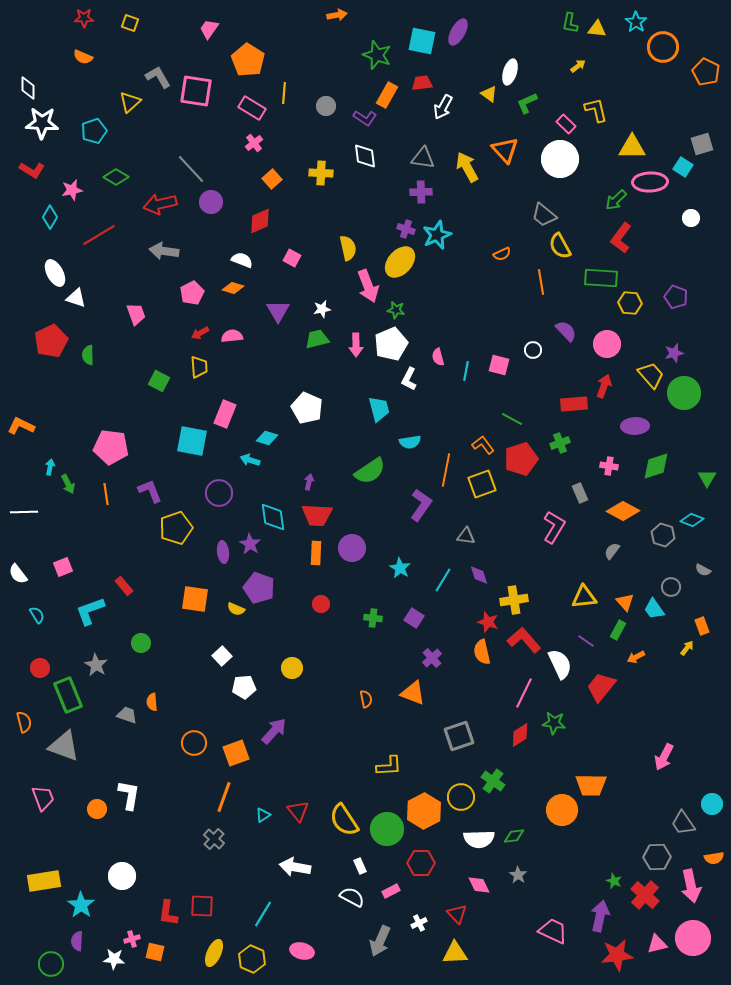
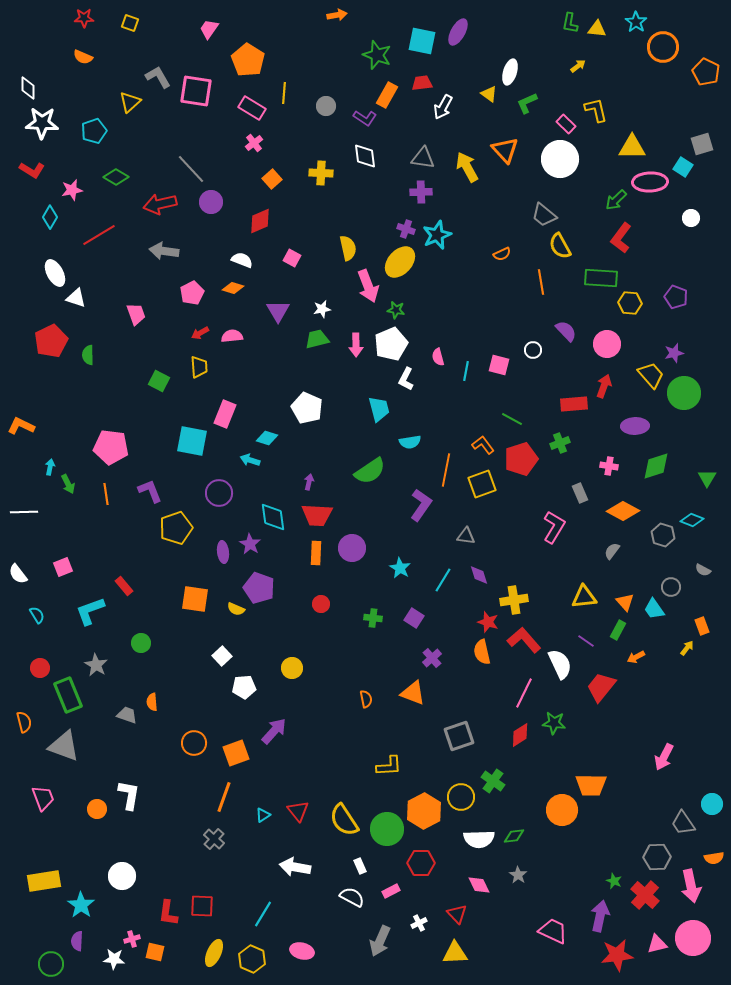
white L-shape at (409, 379): moved 3 px left
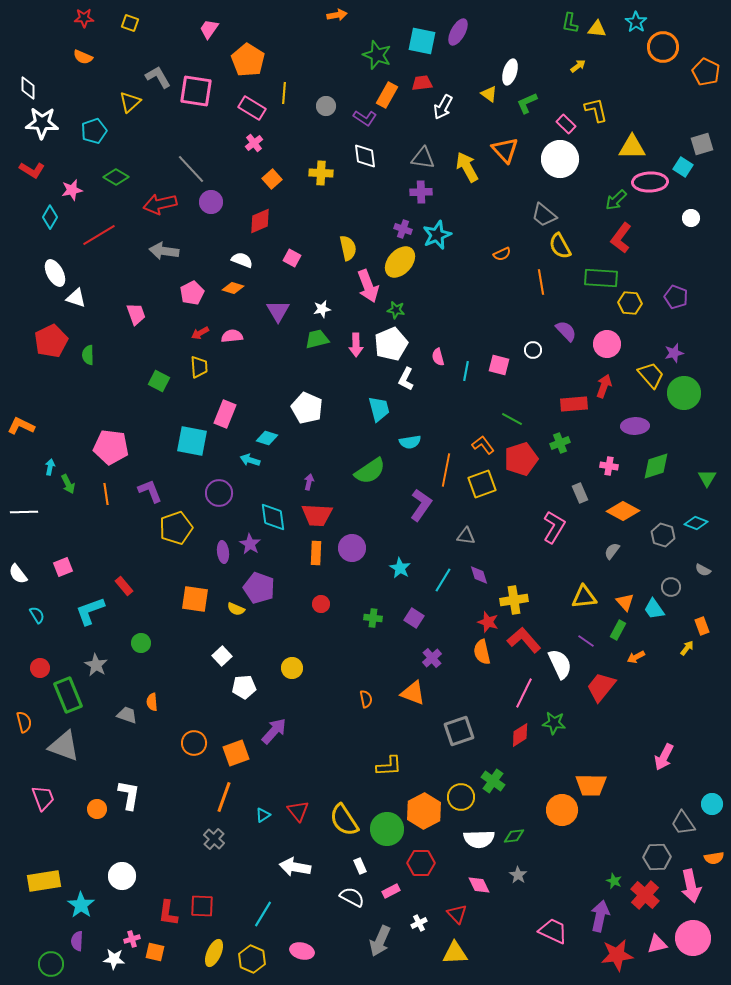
purple cross at (406, 229): moved 3 px left
cyan diamond at (692, 520): moved 4 px right, 3 px down
gray square at (459, 736): moved 5 px up
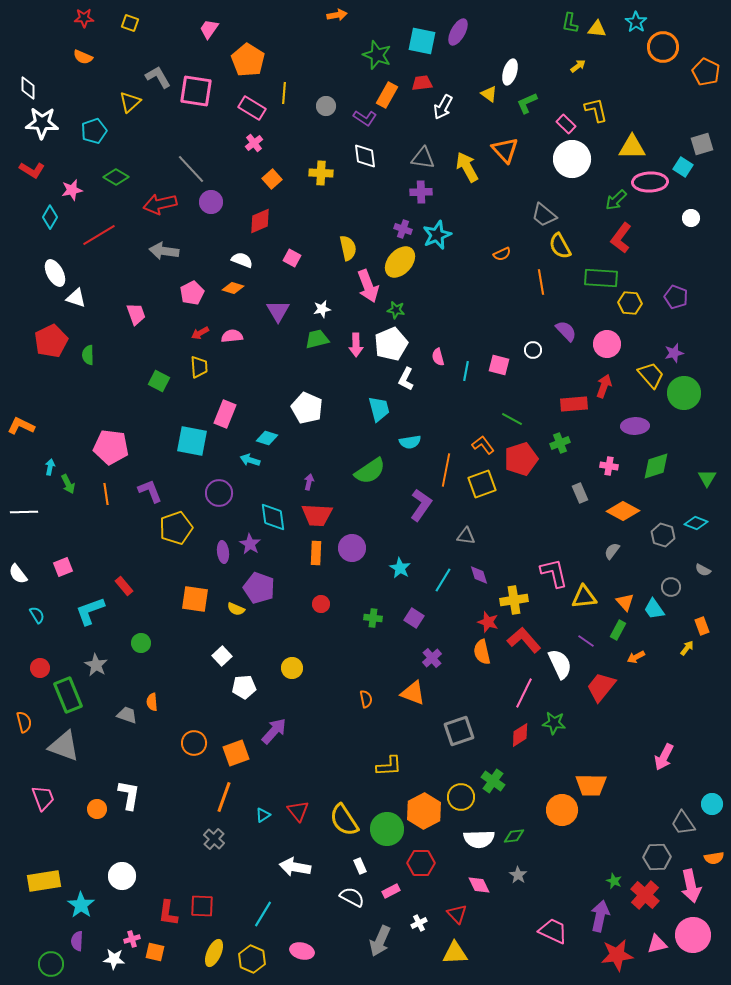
white circle at (560, 159): moved 12 px right
pink L-shape at (554, 527): moved 46 px down; rotated 44 degrees counterclockwise
pink circle at (693, 938): moved 3 px up
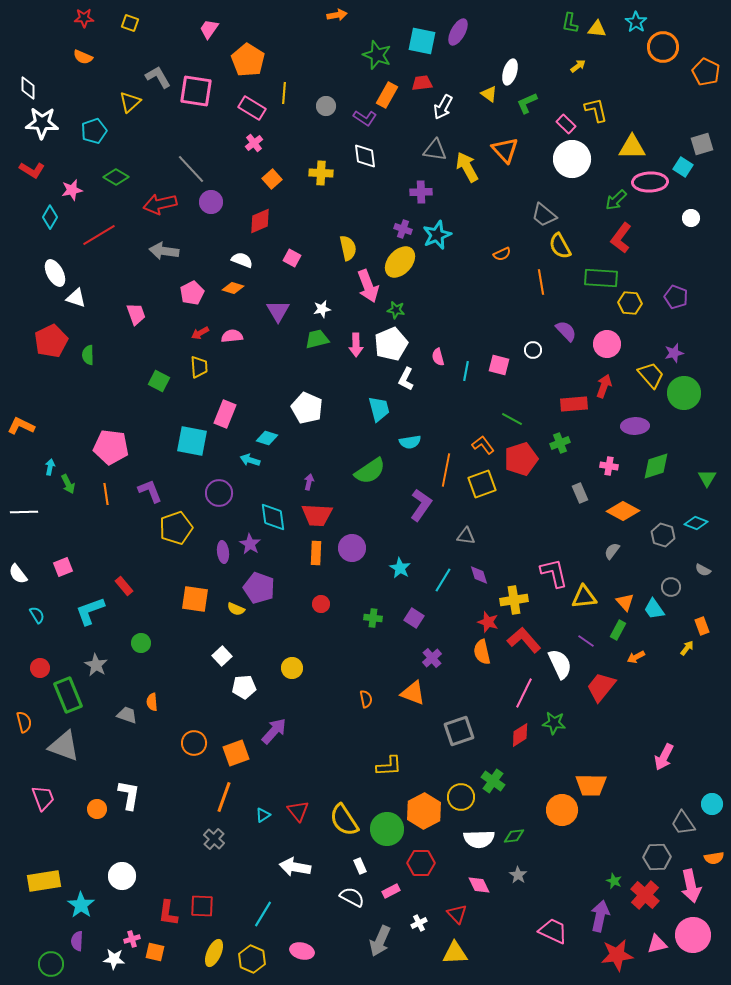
gray triangle at (423, 158): moved 12 px right, 8 px up
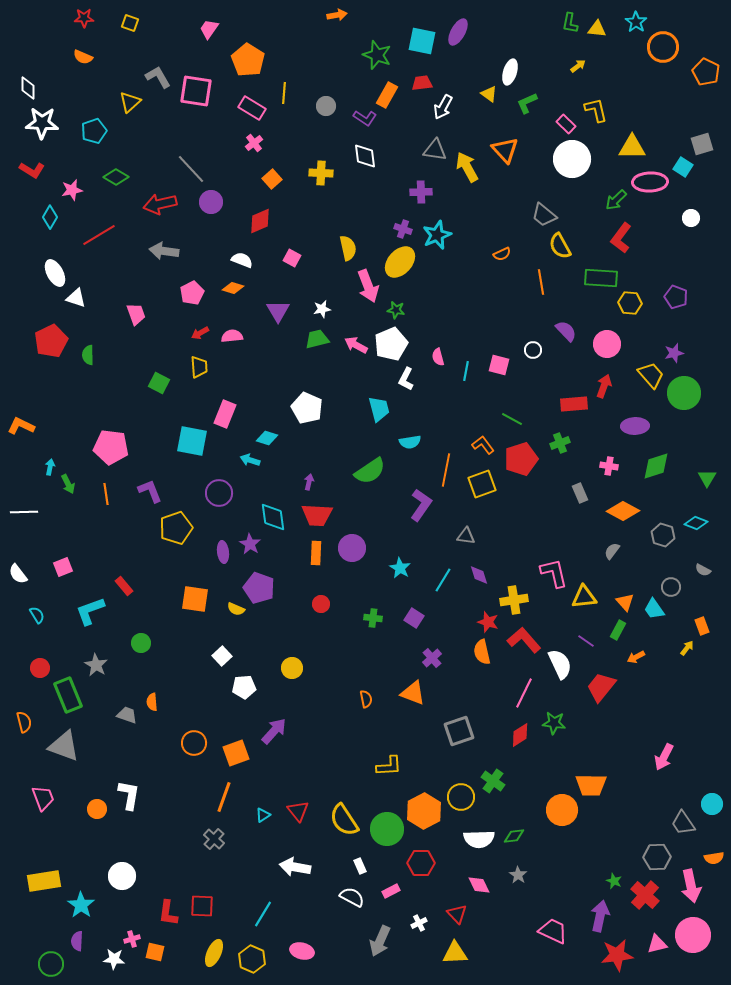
pink arrow at (356, 345): rotated 120 degrees clockwise
green square at (159, 381): moved 2 px down
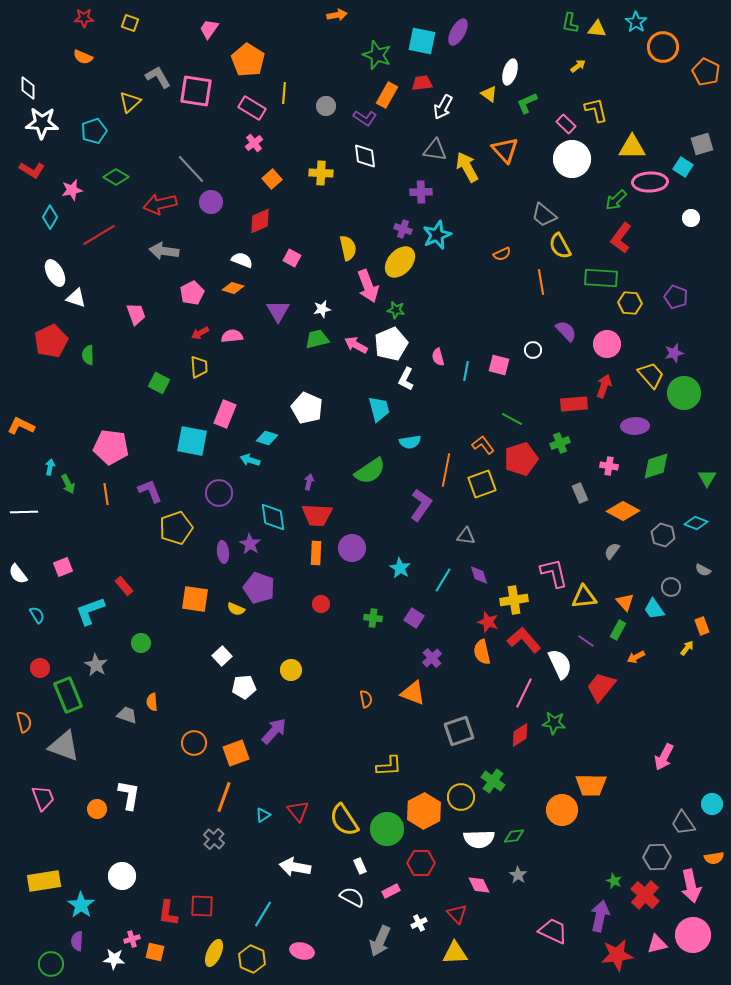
yellow circle at (292, 668): moved 1 px left, 2 px down
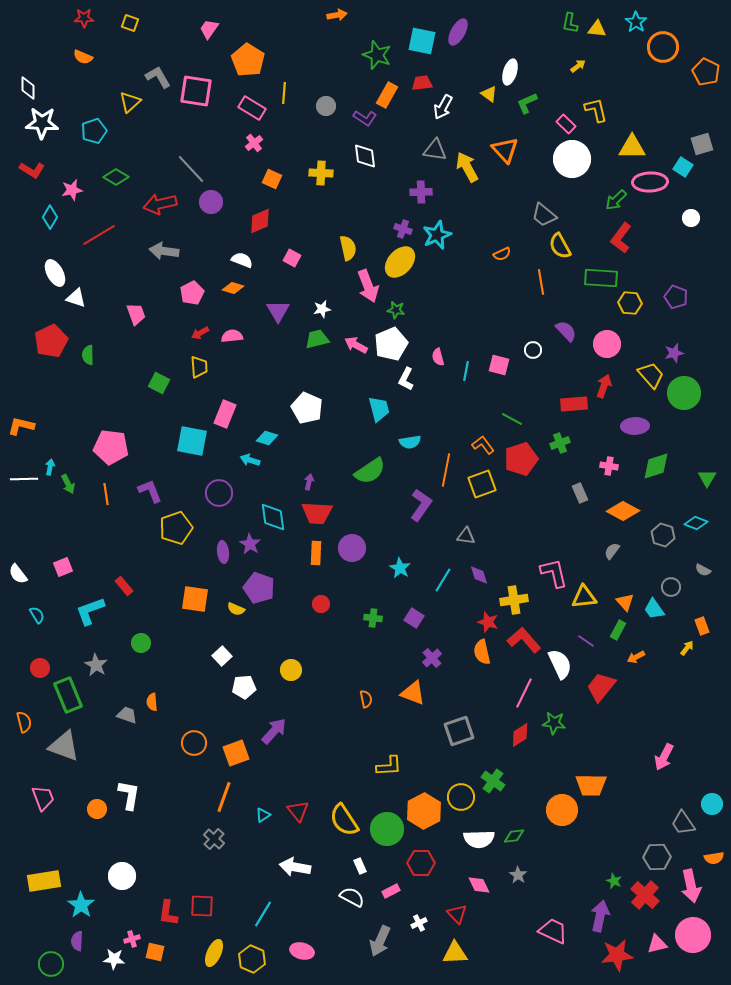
orange square at (272, 179): rotated 24 degrees counterclockwise
orange L-shape at (21, 426): rotated 12 degrees counterclockwise
white line at (24, 512): moved 33 px up
red trapezoid at (317, 515): moved 2 px up
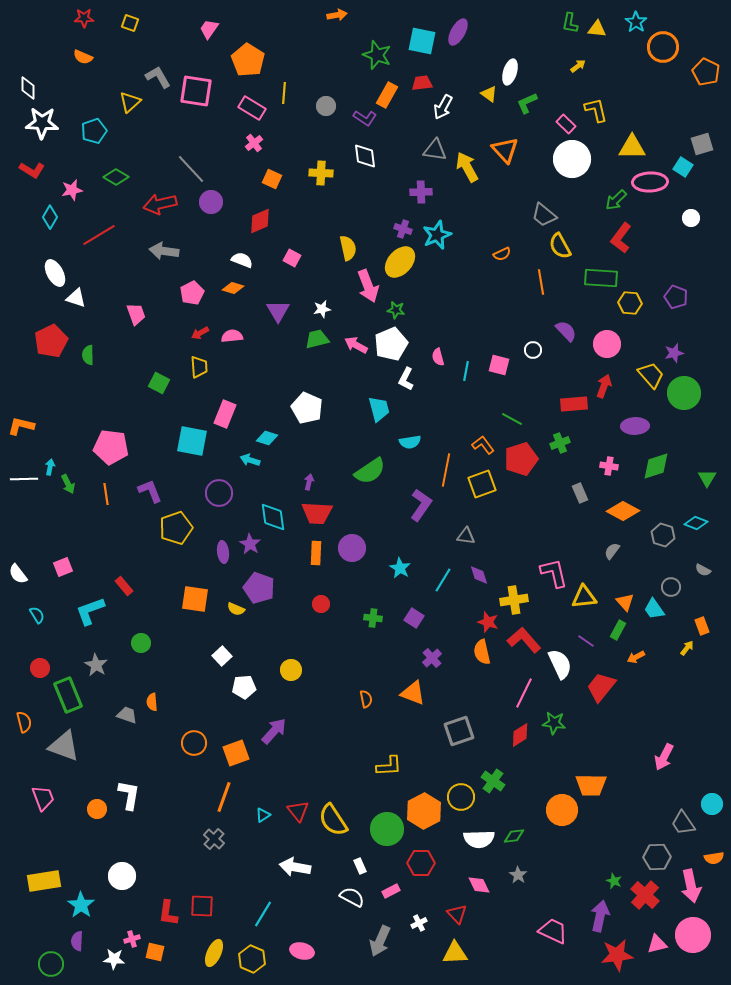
yellow semicircle at (344, 820): moved 11 px left
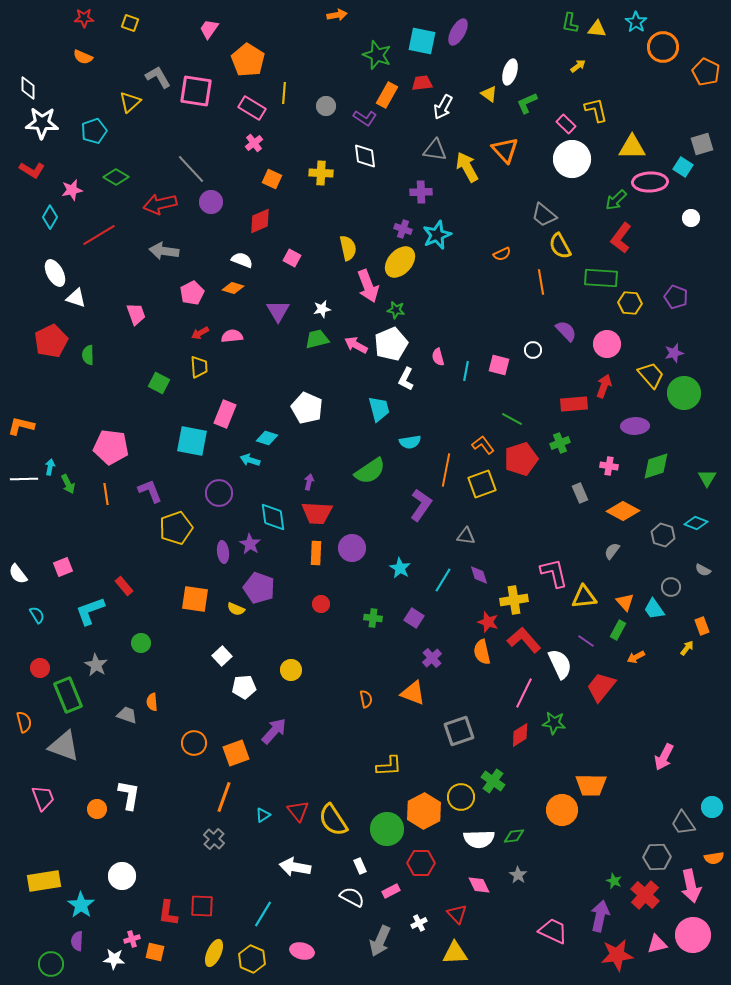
cyan circle at (712, 804): moved 3 px down
